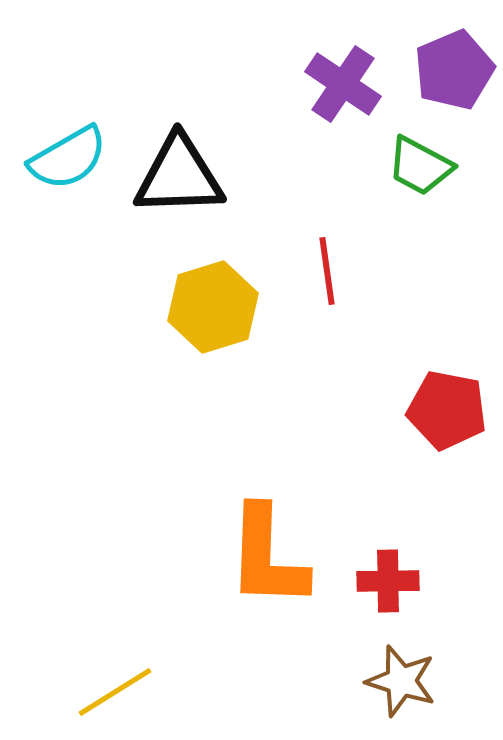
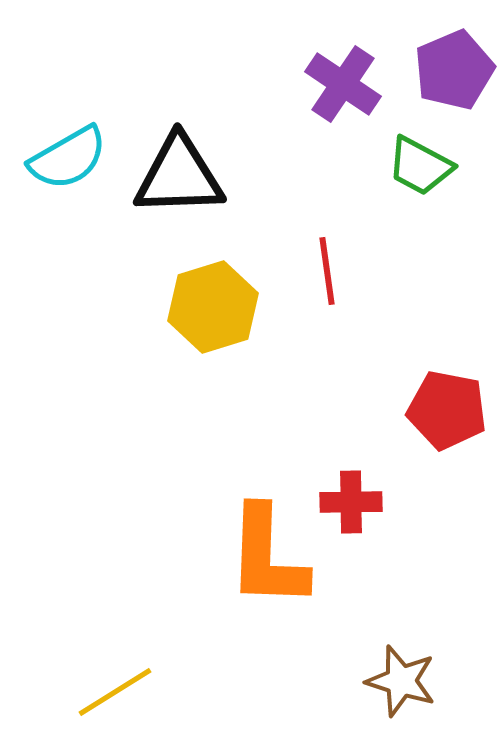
red cross: moved 37 px left, 79 px up
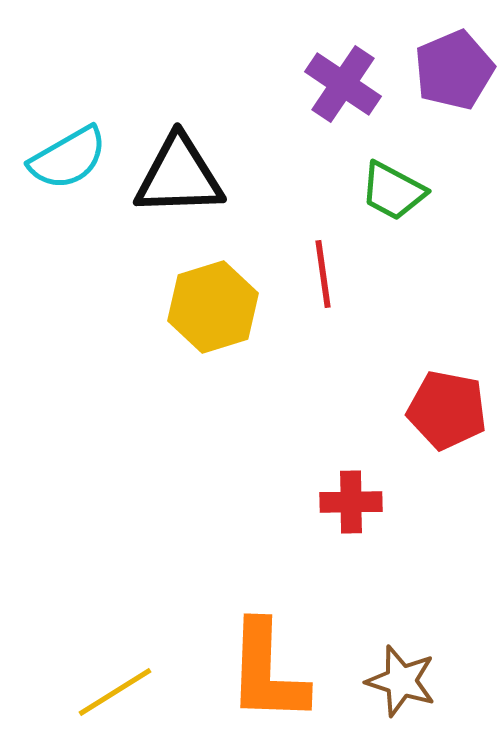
green trapezoid: moved 27 px left, 25 px down
red line: moved 4 px left, 3 px down
orange L-shape: moved 115 px down
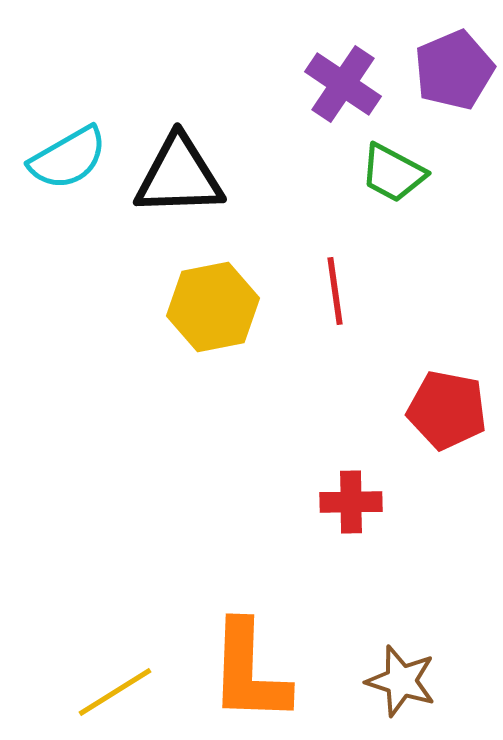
green trapezoid: moved 18 px up
red line: moved 12 px right, 17 px down
yellow hexagon: rotated 6 degrees clockwise
orange L-shape: moved 18 px left
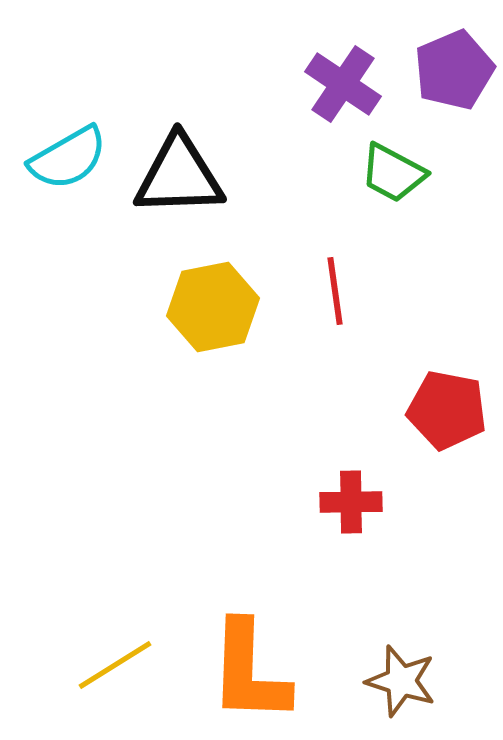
yellow line: moved 27 px up
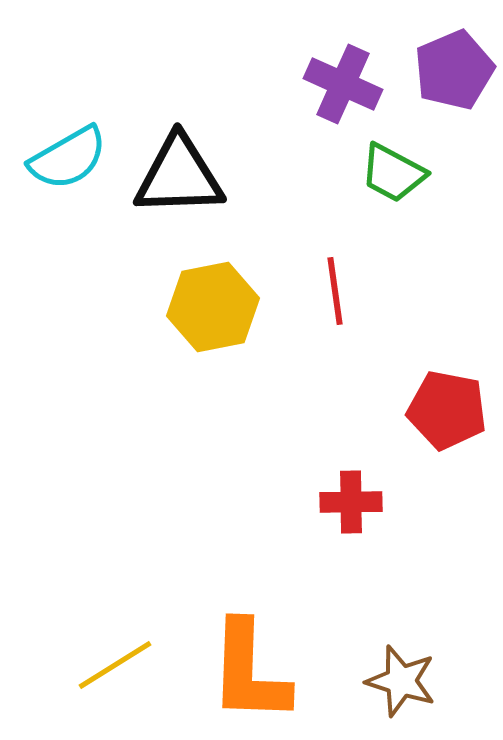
purple cross: rotated 10 degrees counterclockwise
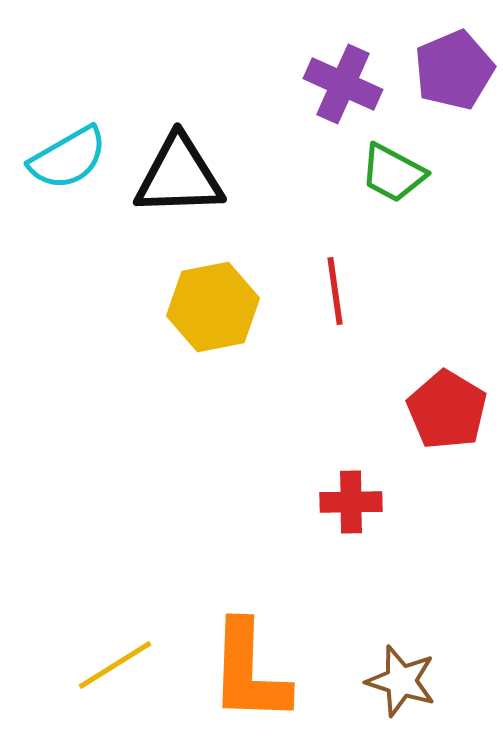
red pentagon: rotated 20 degrees clockwise
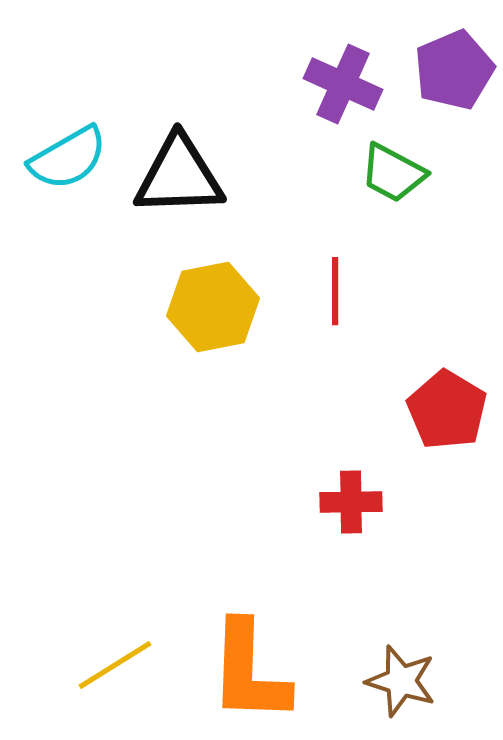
red line: rotated 8 degrees clockwise
